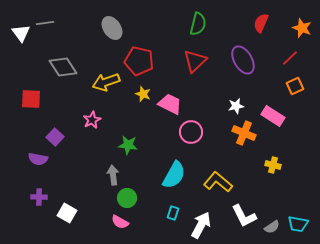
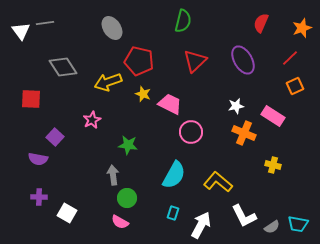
green semicircle: moved 15 px left, 3 px up
orange star: rotated 30 degrees clockwise
white triangle: moved 2 px up
yellow arrow: moved 2 px right
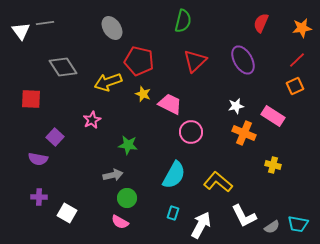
orange star: rotated 12 degrees clockwise
red line: moved 7 px right, 2 px down
gray arrow: rotated 84 degrees clockwise
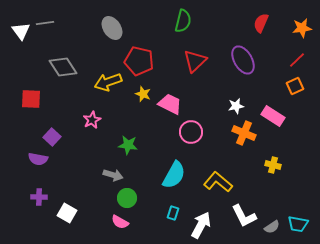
purple square: moved 3 px left
gray arrow: rotated 30 degrees clockwise
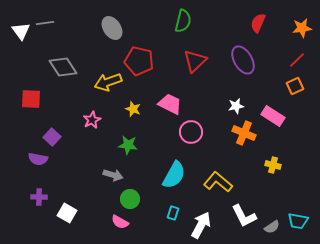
red semicircle: moved 3 px left
yellow star: moved 10 px left, 15 px down
green circle: moved 3 px right, 1 px down
cyan trapezoid: moved 3 px up
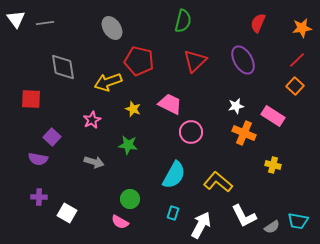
white triangle: moved 5 px left, 12 px up
gray diamond: rotated 24 degrees clockwise
orange square: rotated 24 degrees counterclockwise
gray arrow: moved 19 px left, 13 px up
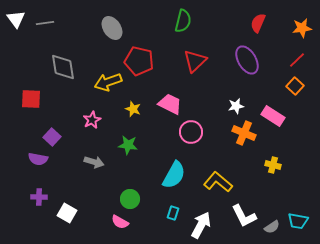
purple ellipse: moved 4 px right
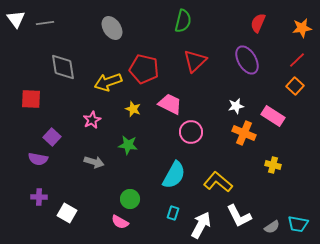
red pentagon: moved 5 px right, 8 px down
white L-shape: moved 5 px left
cyan trapezoid: moved 3 px down
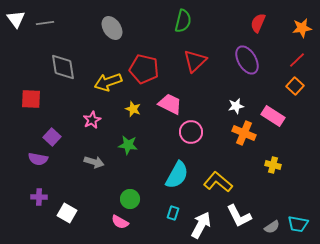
cyan semicircle: moved 3 px right
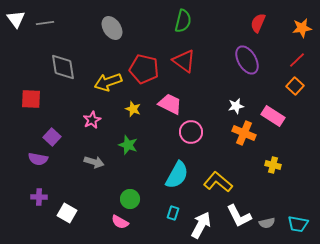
red triangle: moved 11 px left; rotated 40 degrees counterclockwise
green star: rotated 12 degrees clockwise
gray semicircle: moved 5 px left, 4 px up; rotated 21 degrees clockwise
